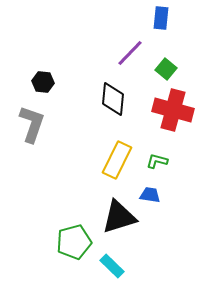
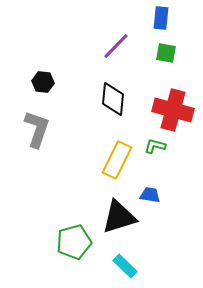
purple line: moved 14 px left, 7 px up
green square: moved 16 px up; rotated 30 degrees counterclockwise
gray L-shape: moved 5 px right, 5 px down
green L-shape: moved 2 px left, 15 px up
cyan rectangle: moved 13 px right
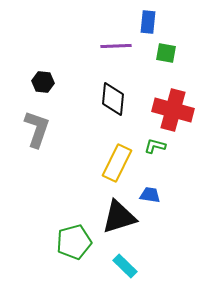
blue rectangle: moved 13 px left, 4 px down
purple line: rotated 44 degrees clockwise
yellow rectangle: moved 3 px down
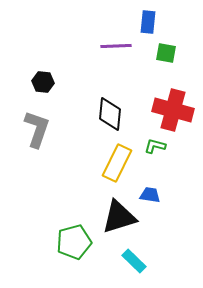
black diamond: moved 3 px left, 15 px down
cyan rectangle: moved 9 px right, 5 px up
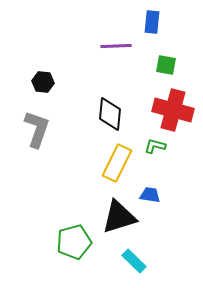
blue rectangle: moved 4 px right
green square: moved 12 px down
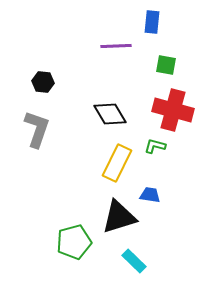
black diamond: rotated 36 degrees counterclockwise
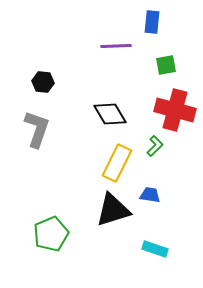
green square: rotated 20 degrees counterclockwise
red cross: moved 2 px right
green L-shape: rotated 120 degrees clockwise
black triangle: moved 6 px left, 7 px up
green pentagon: moved 23 px left, 8 px up; rotated 8 degrees counterclockwise
cyan rectangle: moved 21 px right, 12 px up; rotated 25 degrees counterclockwise
